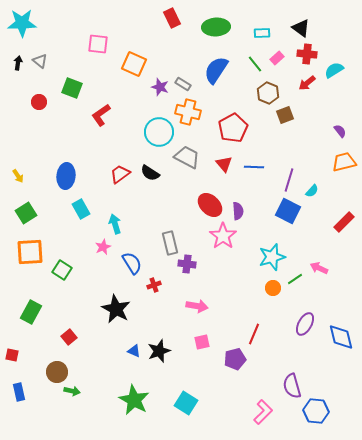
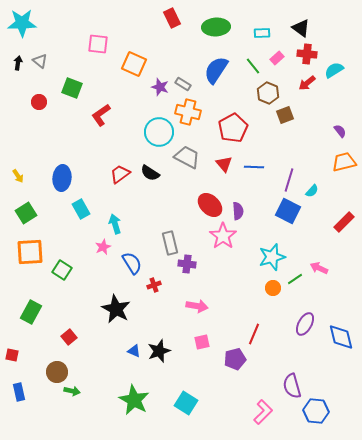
green line at (255, 64): moved 2 px left, 2 px down
blue ellipse at (66, 176): moved 4 px left, 2 px down
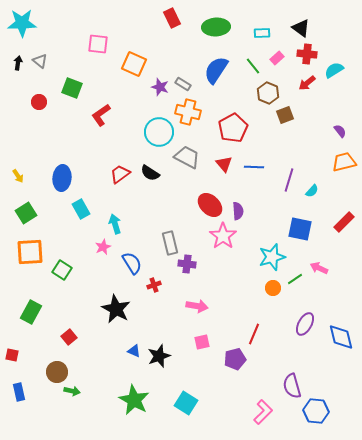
blue square at (288, 211): moved 12 px right, 18 px down; rotated 15 degrees counterclockwise
black star at (159, 351): moved 5 px down
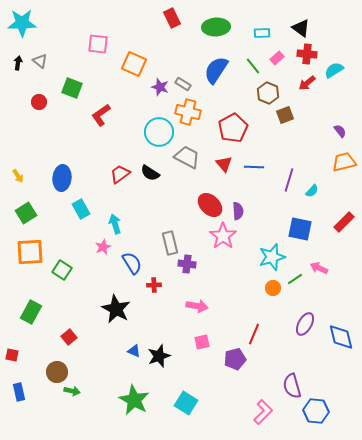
red cross at (154, 285): rotated 16 degrees clockwise
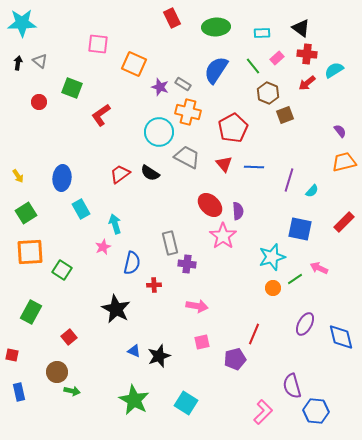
blue semicircle at (132, 263): rotated 45 degrees clockwise
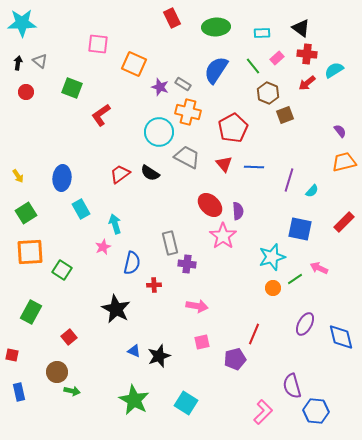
red circle at (39, 102): moved 13 px left, 10 px up
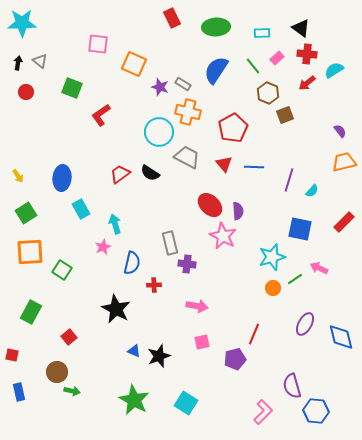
pink star at (223, 236): rotated 8 degrees counterclockwise
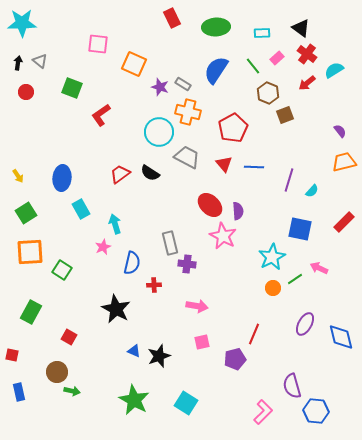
red cross at (307, 54): rotated 30 degrees clockwise
cyan star at (272, 257): rotated 12 degrees counterclockwise
red square at (69, 337): rotated 21 degrees counterclockwise
